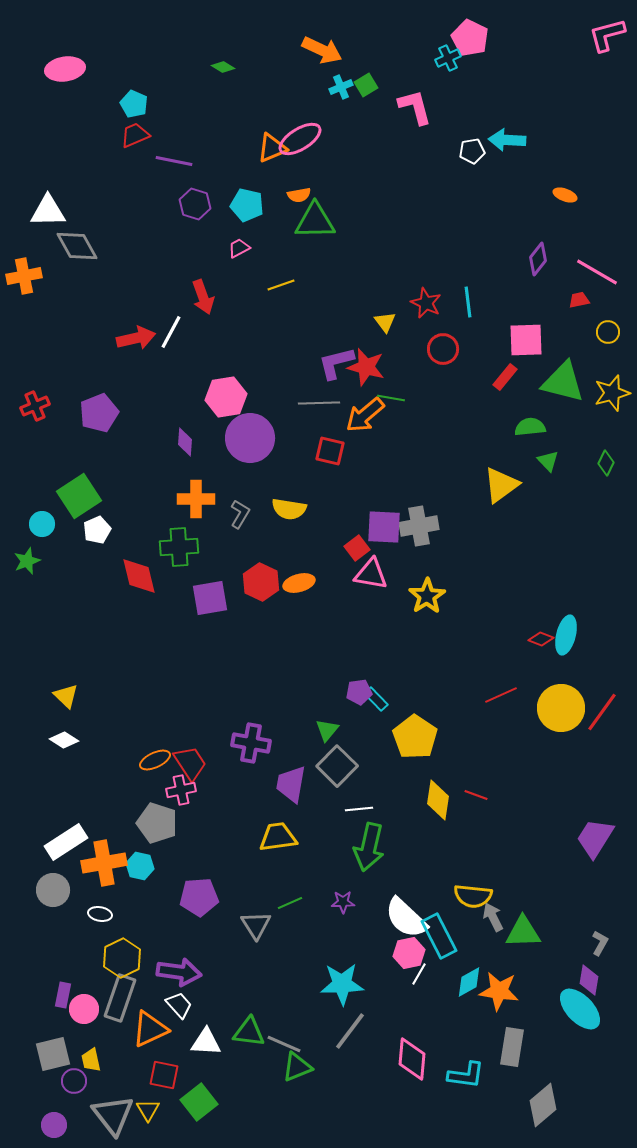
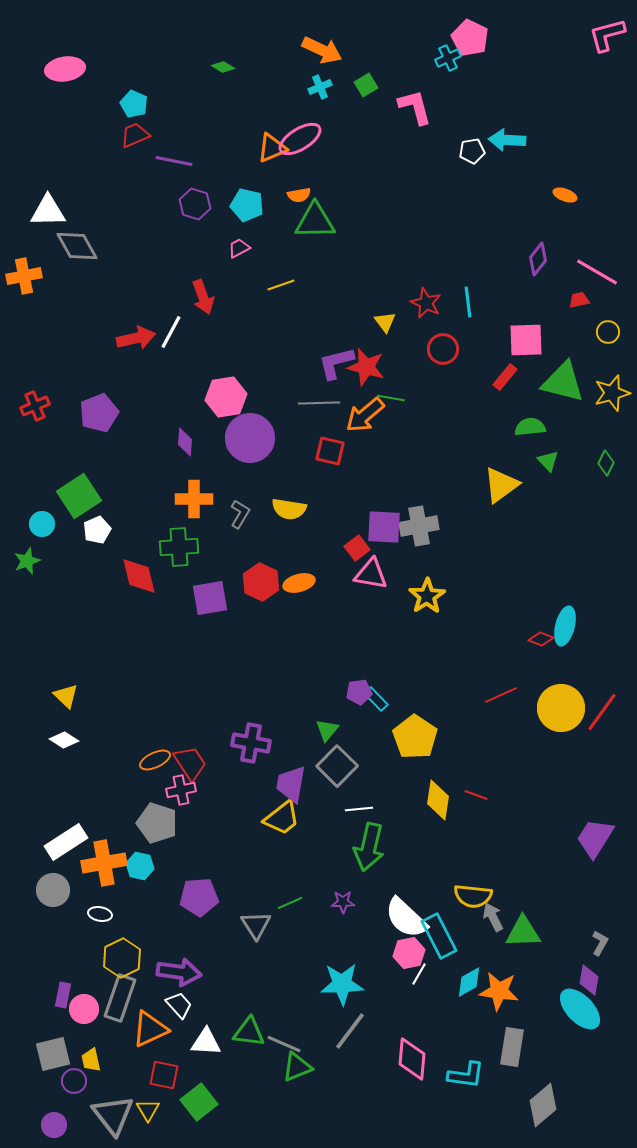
cyan cross at (341, 87): moved 21 px left
orange cross at (196, 499): moved 2 px left
cyan ellipse at (566, 635): moved 1 px left, 9 px up
yellow trapezoid at (278, 837): moved 4 px right, 19 px up; rotated 150 degrees clockwise
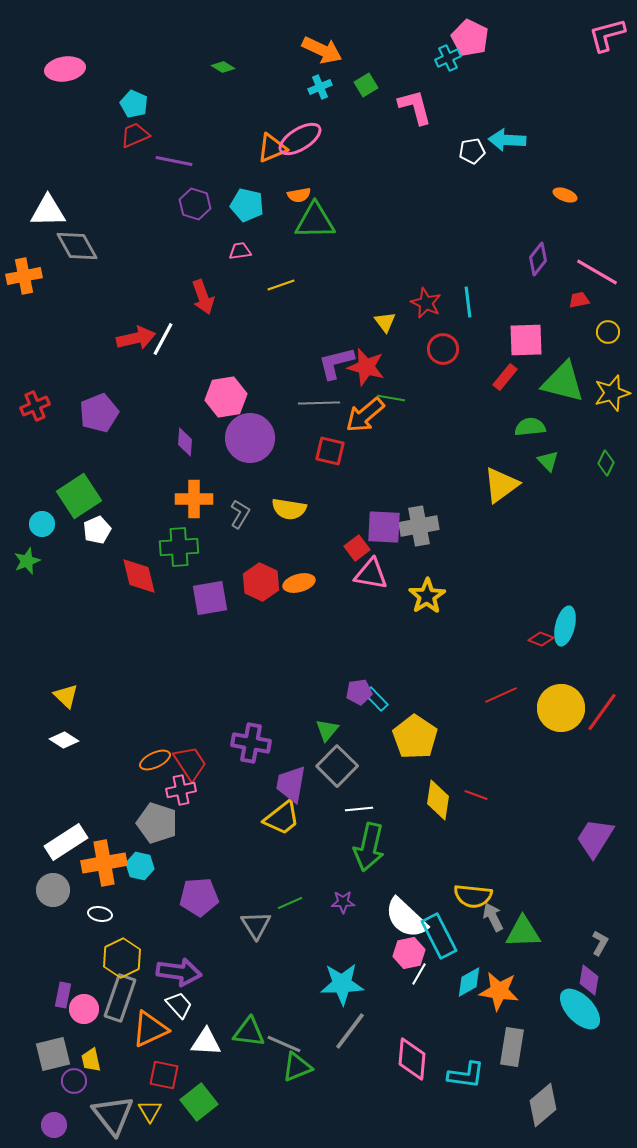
pink trapezoid at (239, 248): moved 1 px right, 3 px down; rotated 20 degrees clockwise
white line at (171, 332): moved 8 px left, 7 px down
yellow triangle at (148, 1110): moved 2 px right, 1 px down
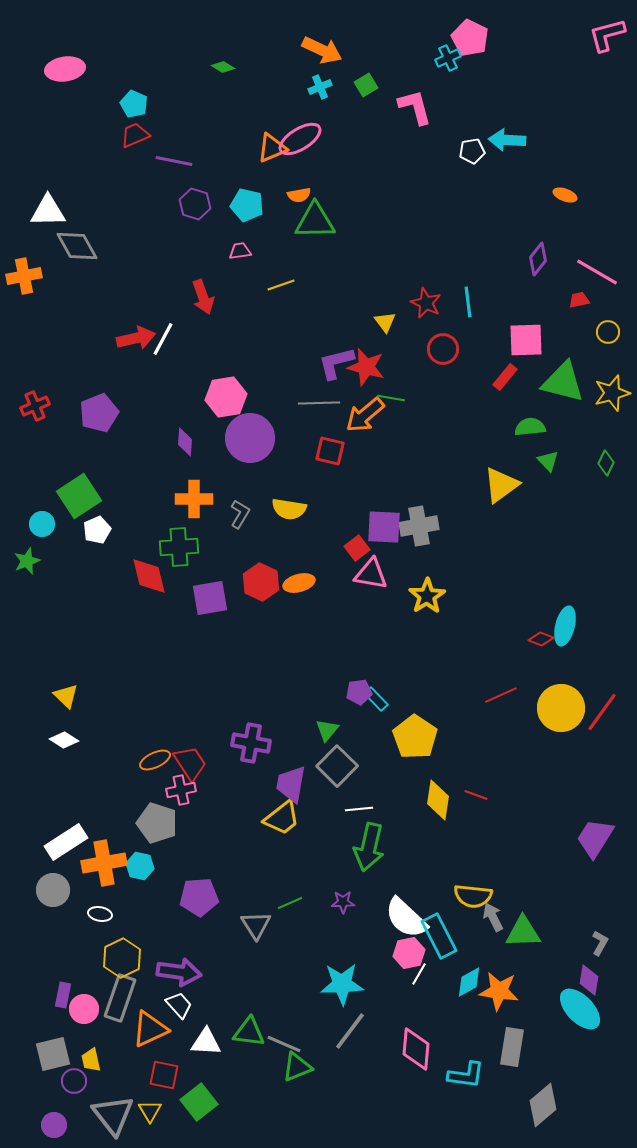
red diamond at (139, 576): moved 10 px right
pink diamond at (412, 1059): moved 4 px right, 10 px up
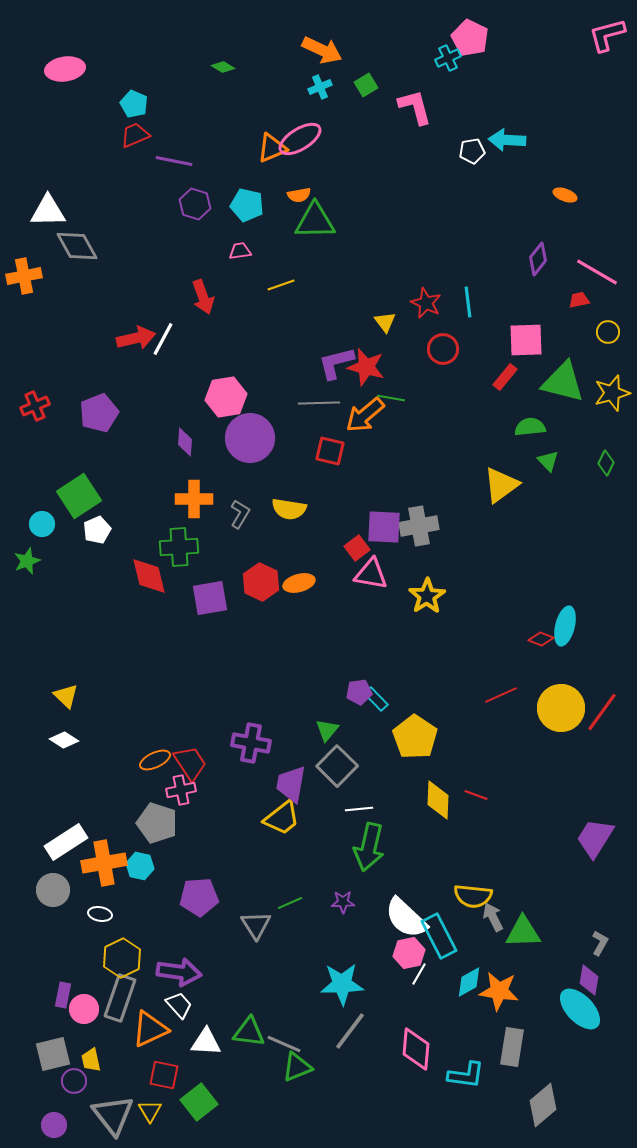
yellow diamond at (438, 800): rotated 6 degrees counterclockwise
